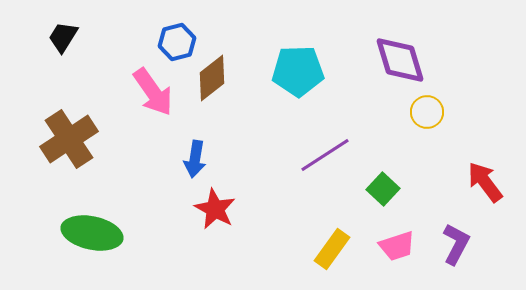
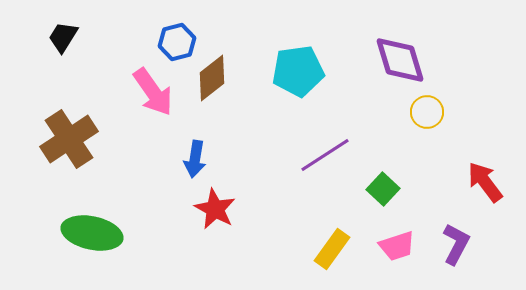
cyan pentagon: rotated 6 degrees counterclockwise
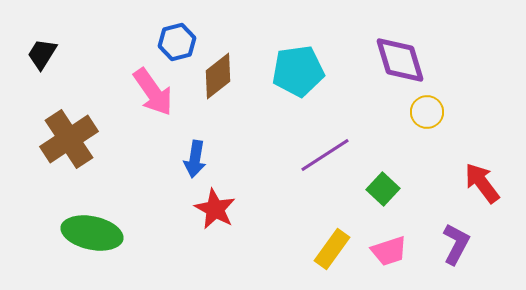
black trapezoid: moved 21 px left, 17 px down
brown diamond: moved 6 px right, 2 px up
red arrow: moved 3 px left, 1 px down
pink trapezoid: moved 8 px left, 5 px down
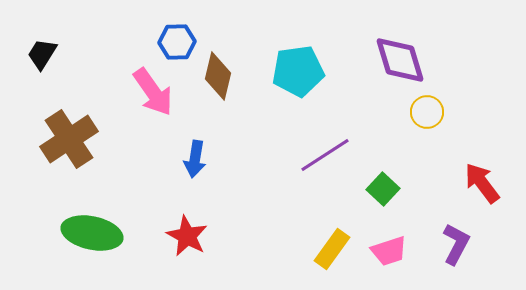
blue hexagon: rotated 12 degrees clockwise
brown diamond: rotated 39 degrees counterclockwise
red star: moved 28 px left, 27 px down
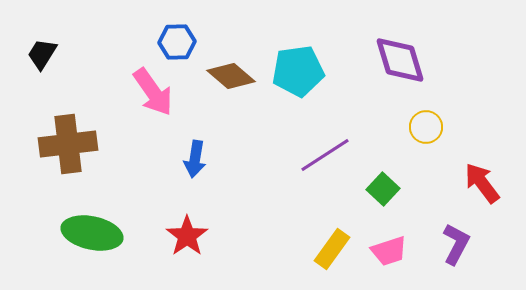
brown diamond: moved 13 px right; rotated 63 degrees counterclockwise
yellow circle: moved 1 px left, 15 px down
brown cross: moved 1 px left, 5 px down; rotated 26 degrees clockwise
red star: rotated 9 degrees clockwise
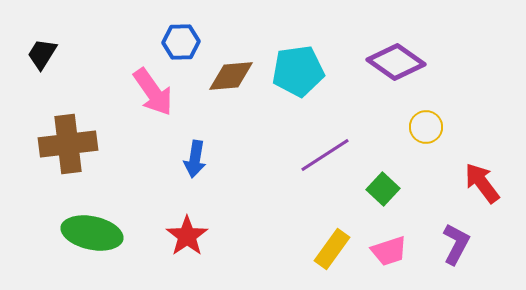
blue hexagon: moved 4 px right
purple diamond: moved 4 px left, 2 px down; rotated 38 degrees counterclockwise
brown diamond: rotated 45 degrees counterclockwise
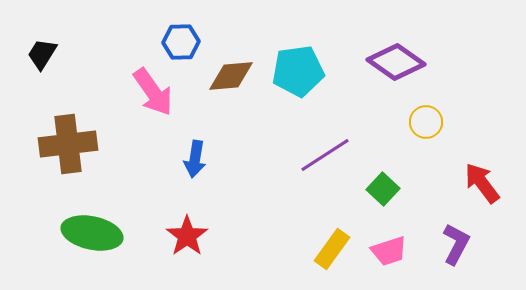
yellow circle: moved 5 px up
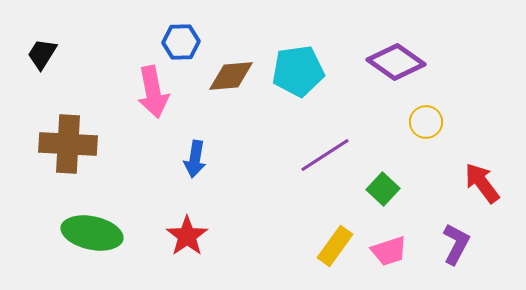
pink arrow: rotated 24 degrees clockwise
brown cross: rotated 10 degrees clockwise
yellow rectangle: moved 3 px right, 3 px up
